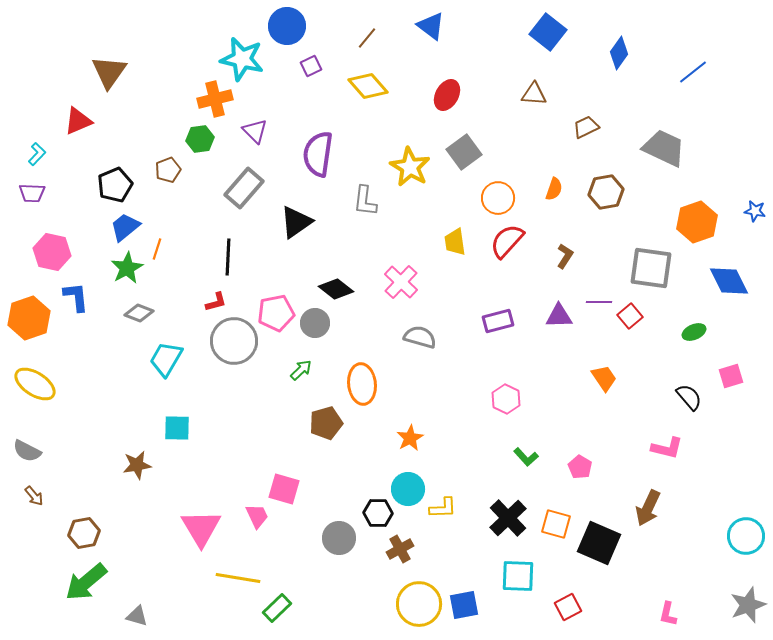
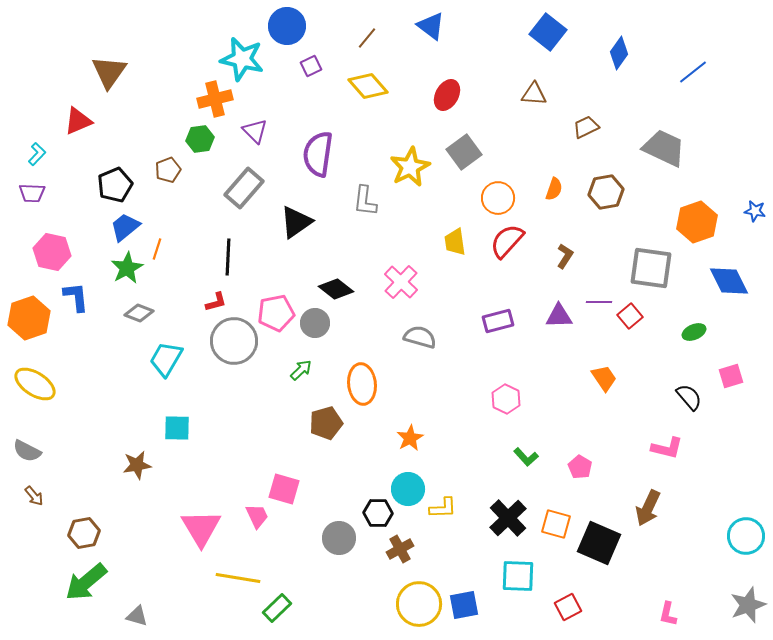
yellow star at (410, 167): rotated 15 degrees clockwise
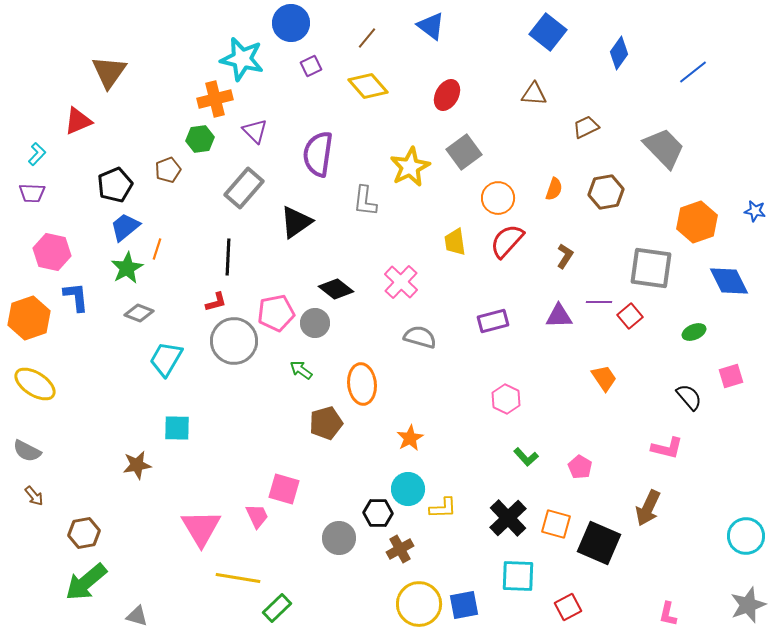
blue circle at (287, 26): moved 4 px right, 3 px up
gray trapezoid at (664, 148): rotated 21 degrees clockwise
purple rectangle at (498, 321): moved 5 px left
green arrow at (301, 370): rotated 100 degrees counterclockwise
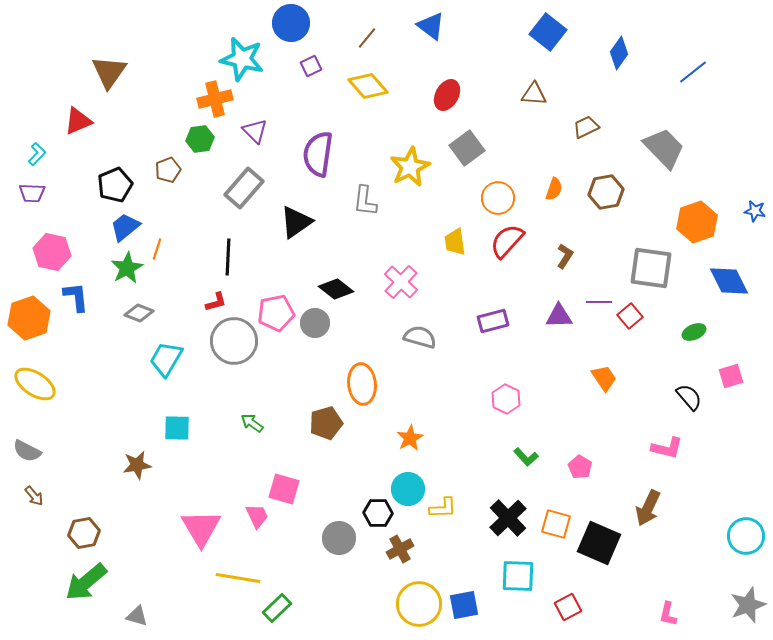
gray square at (464, 152): moved 3 px right, 4 px up
green arrow at (301, 370): moved 49 px left, 53 px down
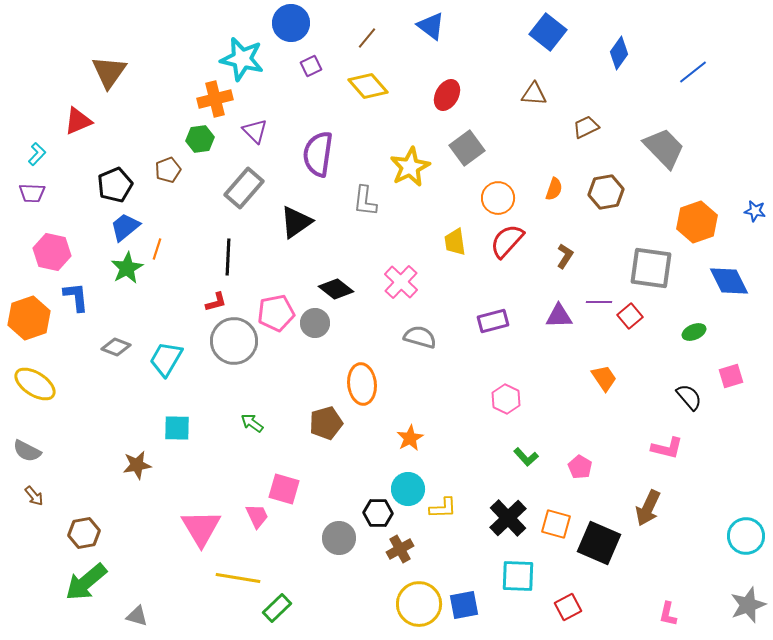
gray diamond at (139, 313): moved 23 px left, 34 px down
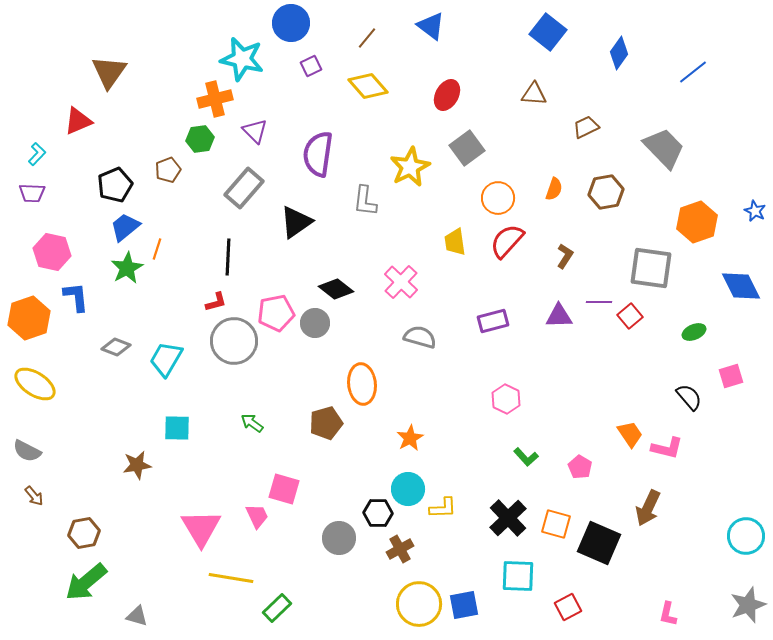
blue star at (755, 211): rotated 15 degrees clockwise
blue diamond at (729, 281): moved 12 px right, 5 px down
orange trapezoid at (604, 378): moved 26 px right, 56 px down
yellow line at (238, 578): moved 7 px left
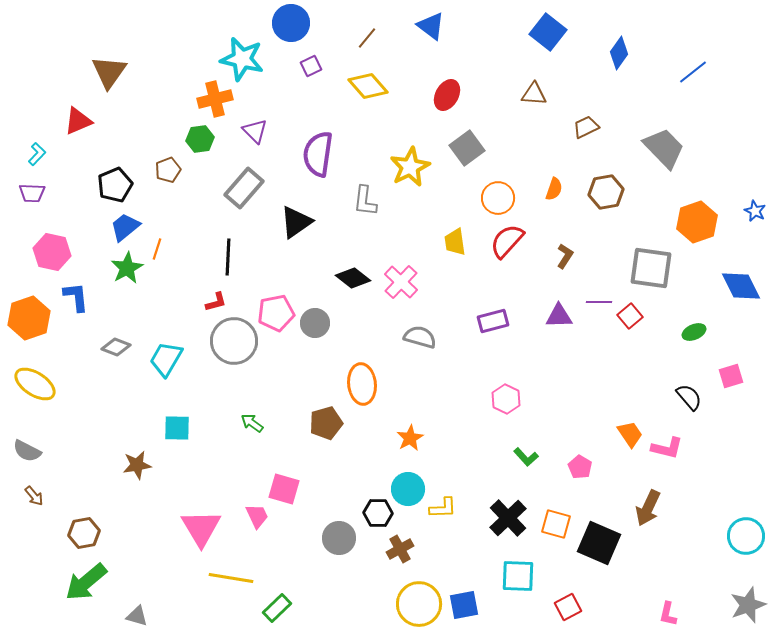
black diamond at (336, 289): moved 17 px right, 11 px up
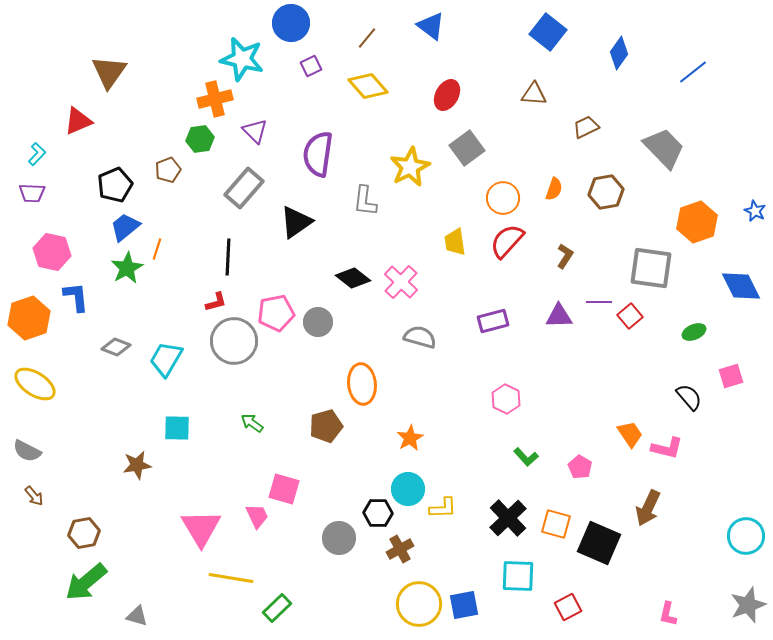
orange circle at (498, 198): moved 5 px right
gray circle at (315, 323): moved 3 px right, 1 px up
brown pentagon at (326, 423): moved 3 px down
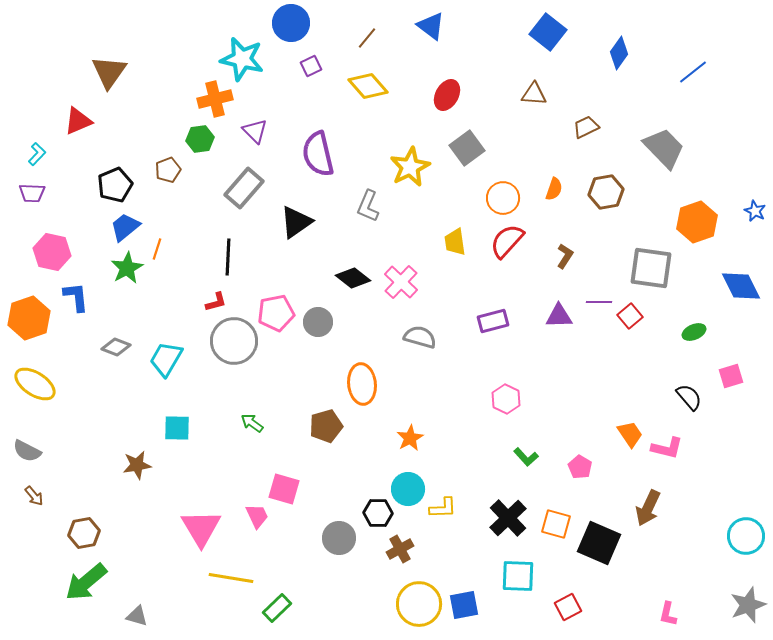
purple semicircle at (318, 154): rotated 21 degrees counterclockwise
gray L-shape at (365, 201): moved 3 px right, 5 px down; rotated 16 degrees clockwise
